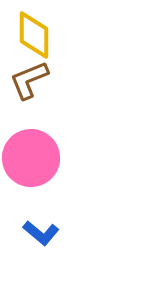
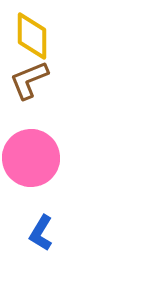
yellow diamond: moved 2 px left, 1 px down
blue L-shape: rotated 81 degrees clockwise
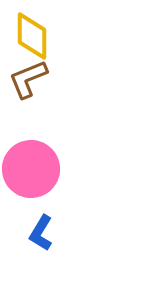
brown L-shape: moved 1 px left, 1 px up
pink circle: moved 11 px down
